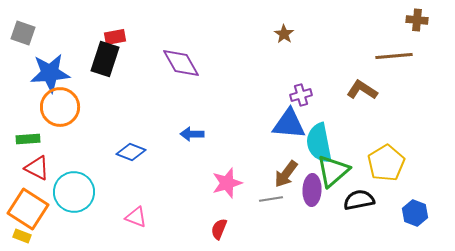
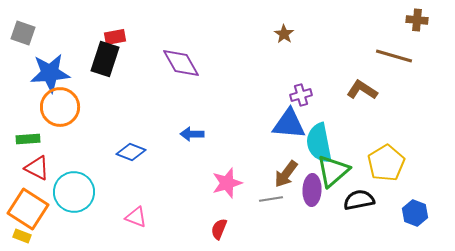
brown line: rotated 21 degrees clockwise
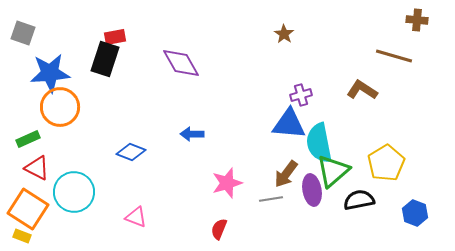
green rectangle: rotated 20 degrees counterclockwise
purple ellipse: rotated 12 degrees counterclockwise
